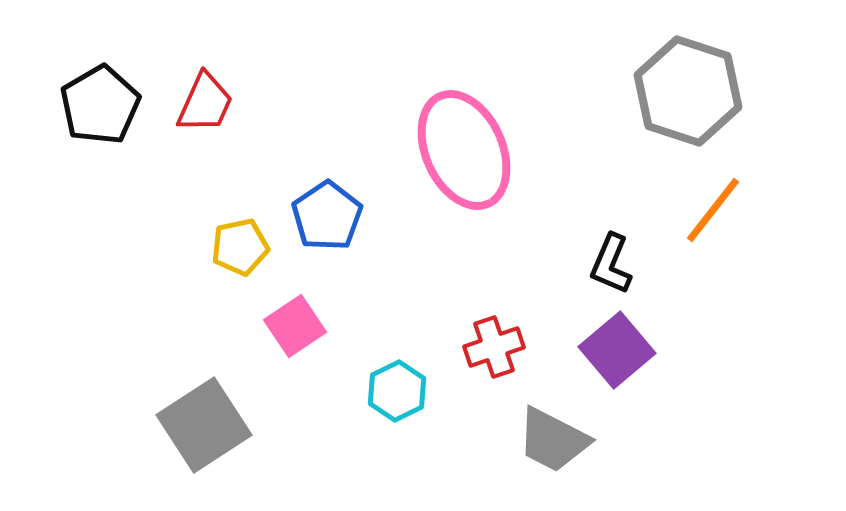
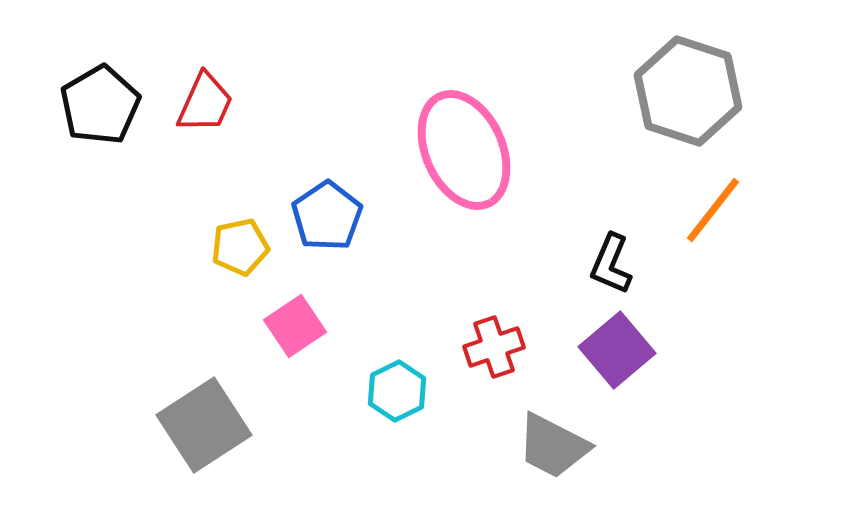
gray trapezoid: moved 6 px down
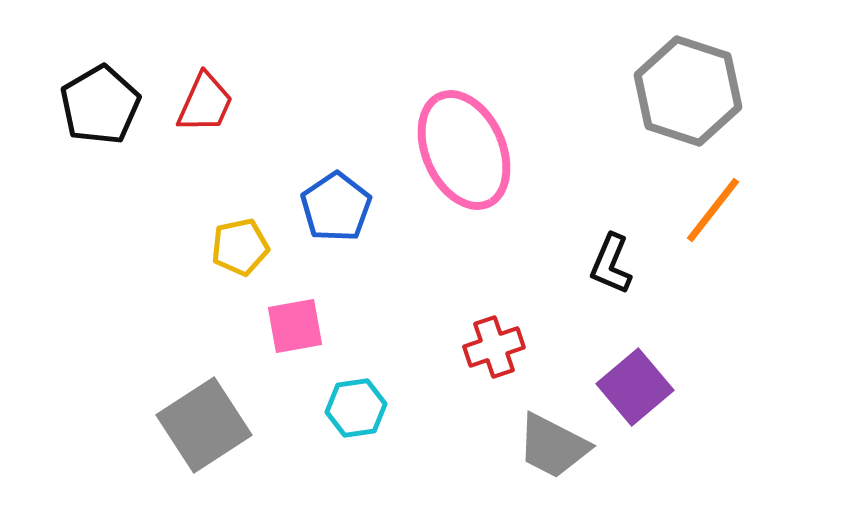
blue pentagon: moved 9 px right, 9 px up
pink square: rotated 24 degrees clockwise
purple square: moved 18 px right, 37 px down
cyan hexagon: moved 41 px left, 17 px down; rotated 18 degrees clockwise
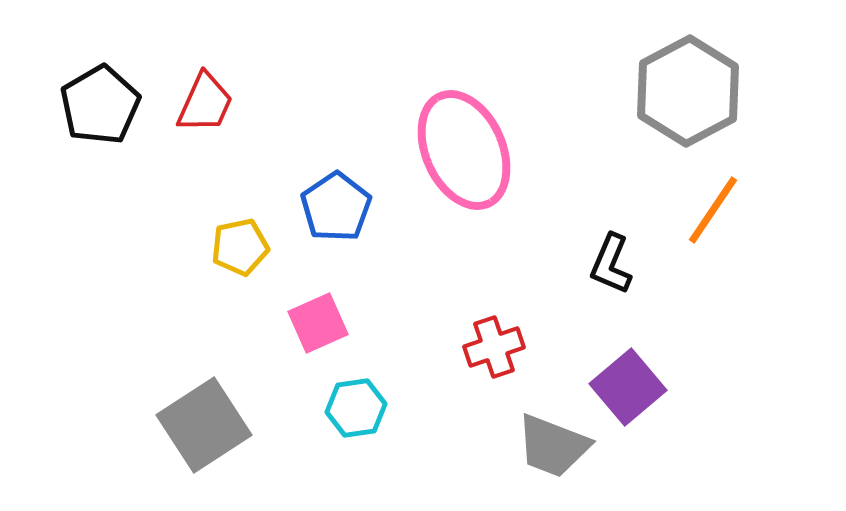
gray hexagon: rotated 14 degrees clockwise
orange line: rotated 4 degrees counterclockwise
pink square: moved 23 px right, 3 px up; rotated 14 degrees counterclockwise
purple square: moved 7 px left
gray trapezoid: rotated 6 degrees counterclockwise
